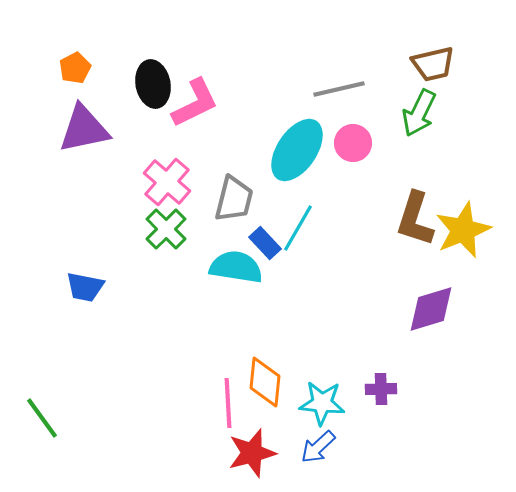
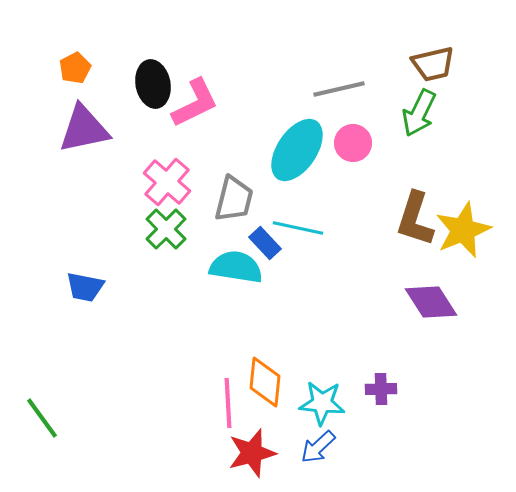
cyan line: rotated 72 degrees clockwise
purple diamond: moved 7 px up; rotated 74 degrees clockwise
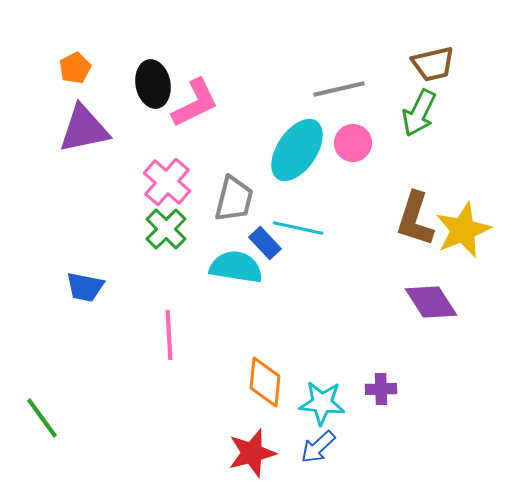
pink line: moved 59 px left, 68 px up
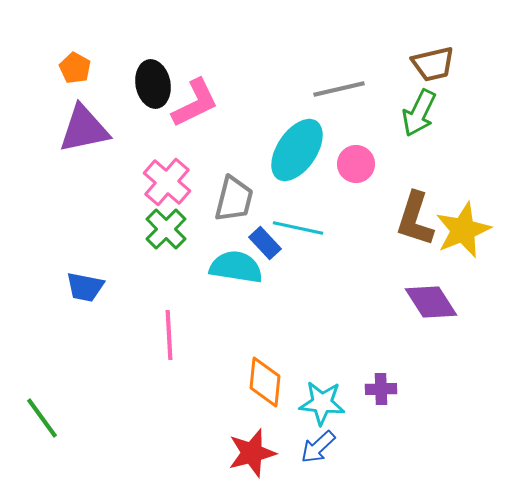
orange pentagon: rotated 16 degrees counterclockwise
pink circle: moved 3 px right, 21 px down
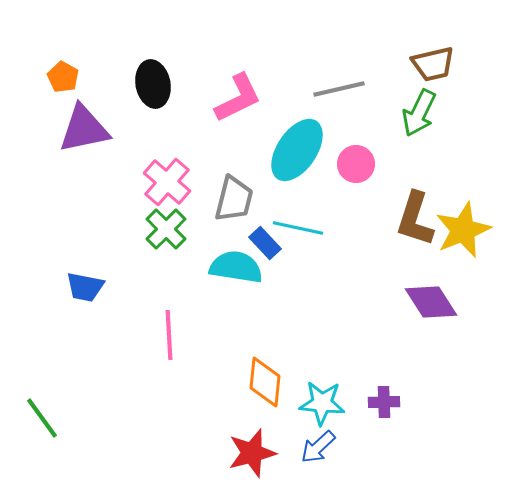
orange pentagon: moved 12 px left, 9 px down
pink L-shape: moved 43 px right, 5 px up
purple cross: moved 3 px right, 13 px down
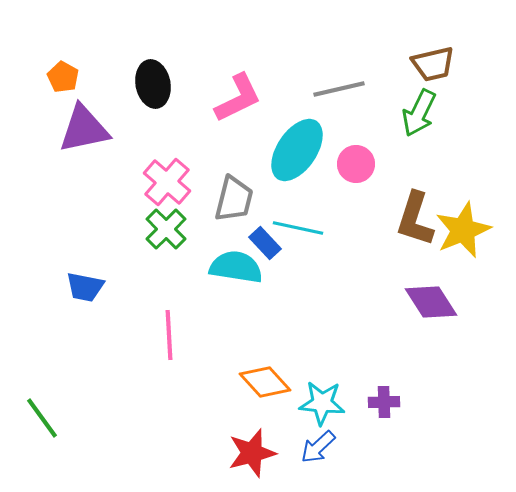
orange diamond: rotated 48 degrees counterclockwise
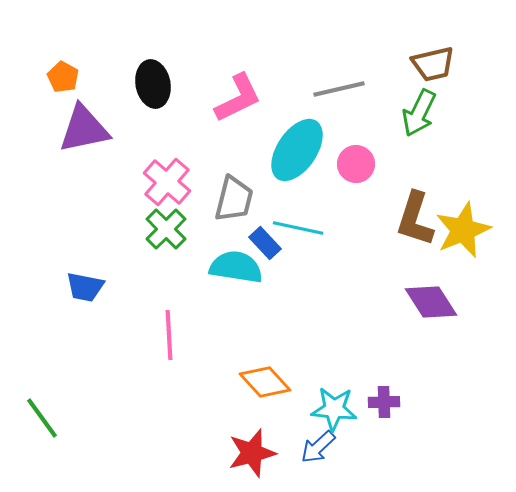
cyan star: moved 12 px right, 6 px down
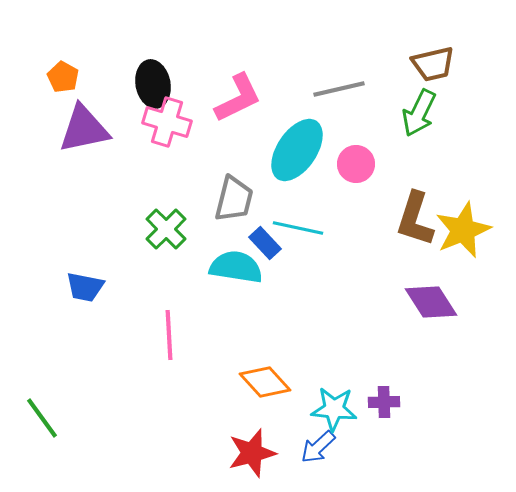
pink cross: moved 60 px up; rotated 24 degrees counterclockwise
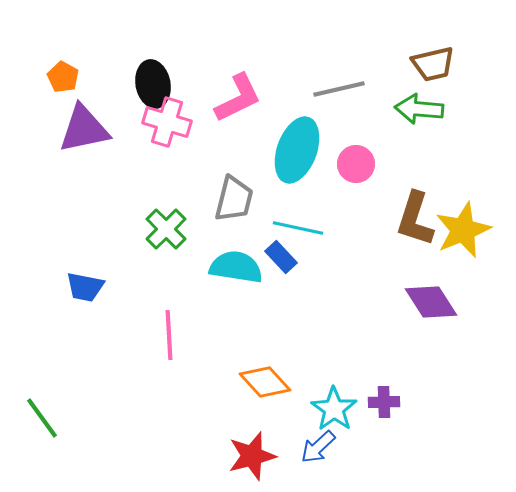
green arrow: moved 4 px up; rotated 69 degrees clockwise
cyan ellipse: rotated 14 degrees counterclockwise
blue rectangle: moved 16 px right, 14 px down
cyan star: rotated 30 degrees clockwise
red star: moved 3 px down
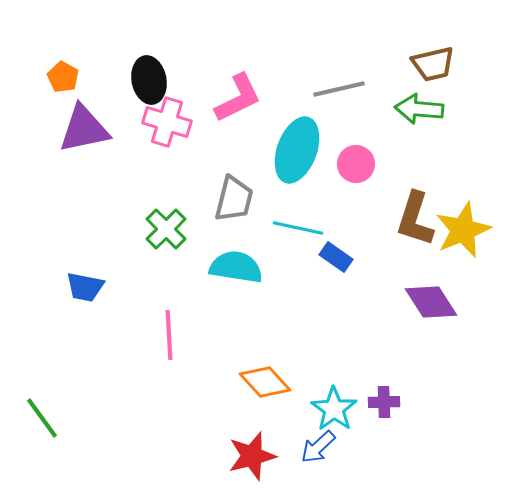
black ellipse: moved 4 px left, 4 px up
blue rectangle: moved 55 px right; rotated 12 degrees counterclockwise
